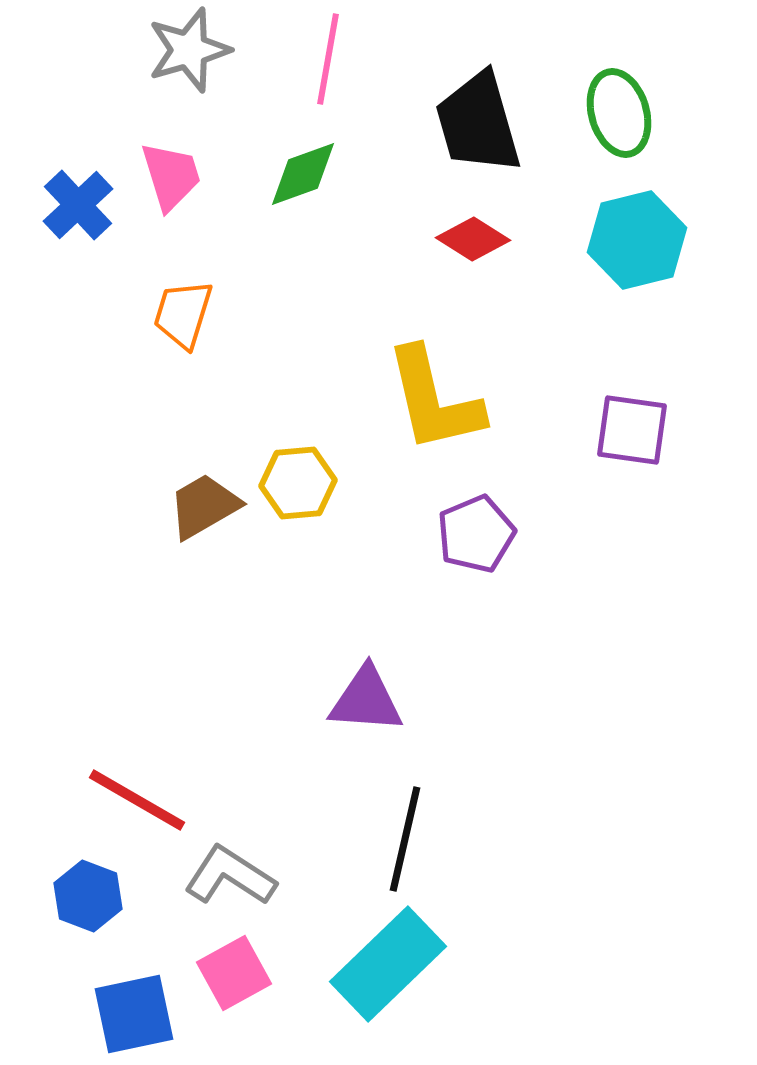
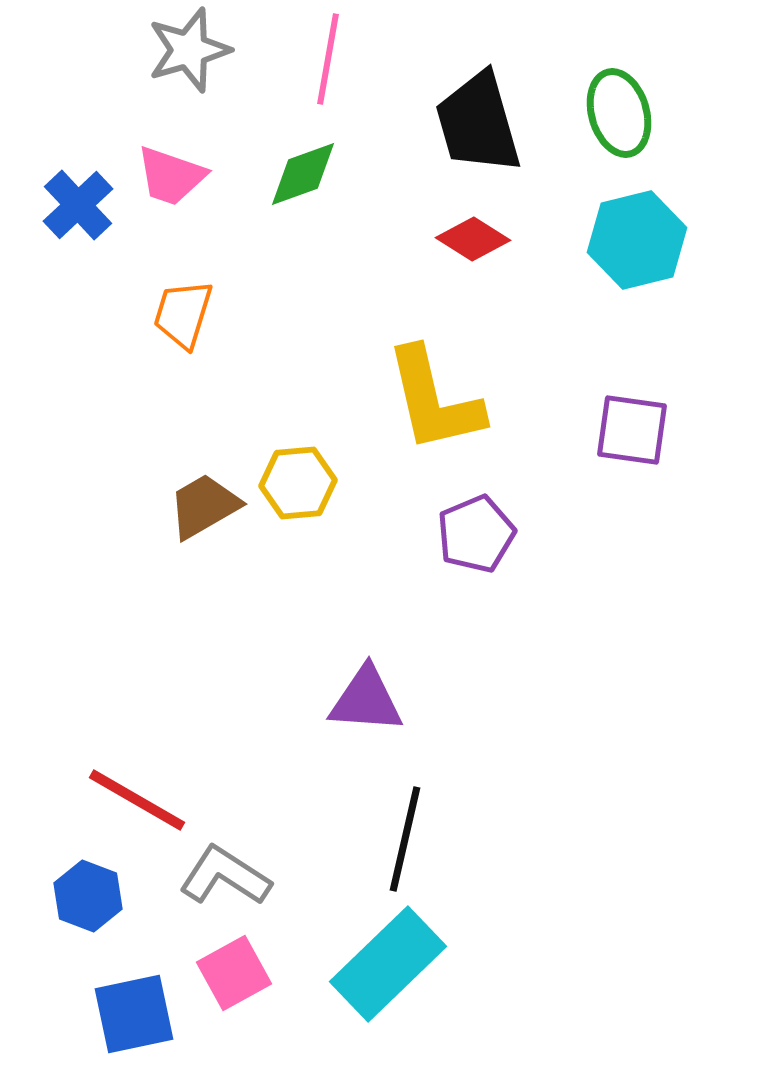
pink trapezoid: rotated 126 degrees clockwise
gray L-shape: moved 5 px left
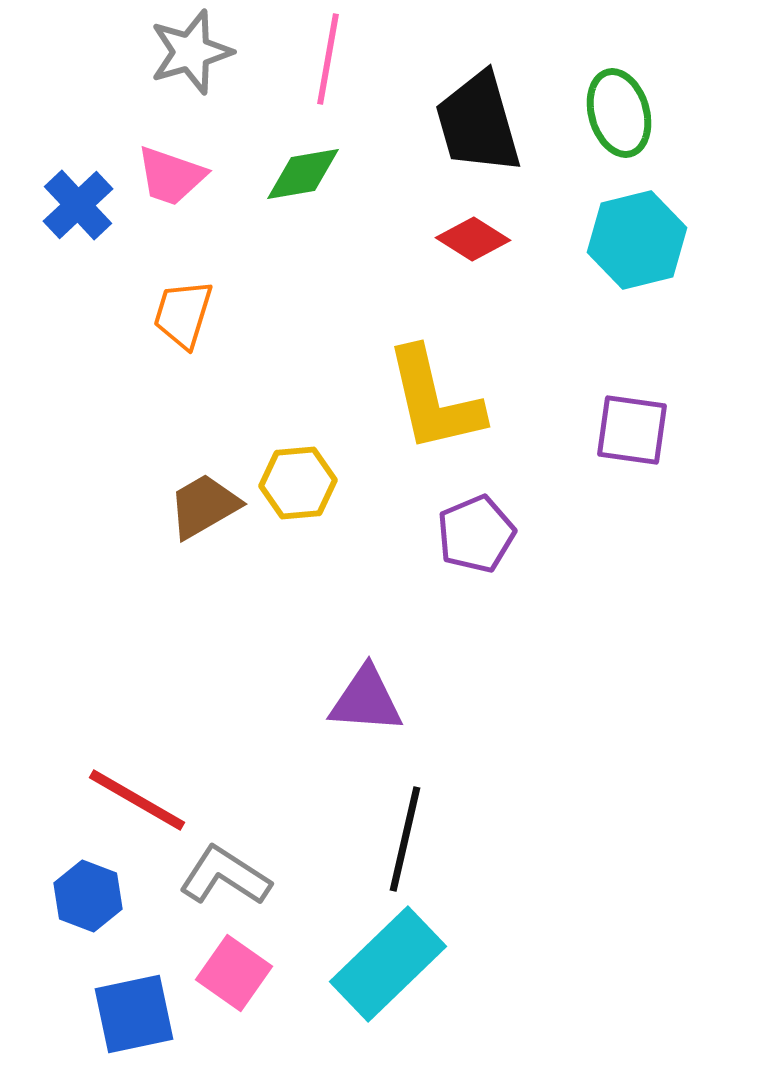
gray star: moved 2 px right, 2 px down
green diamond: rotated 10 degrees clockwise
pink square: rotated 26 degrees counterclockwise
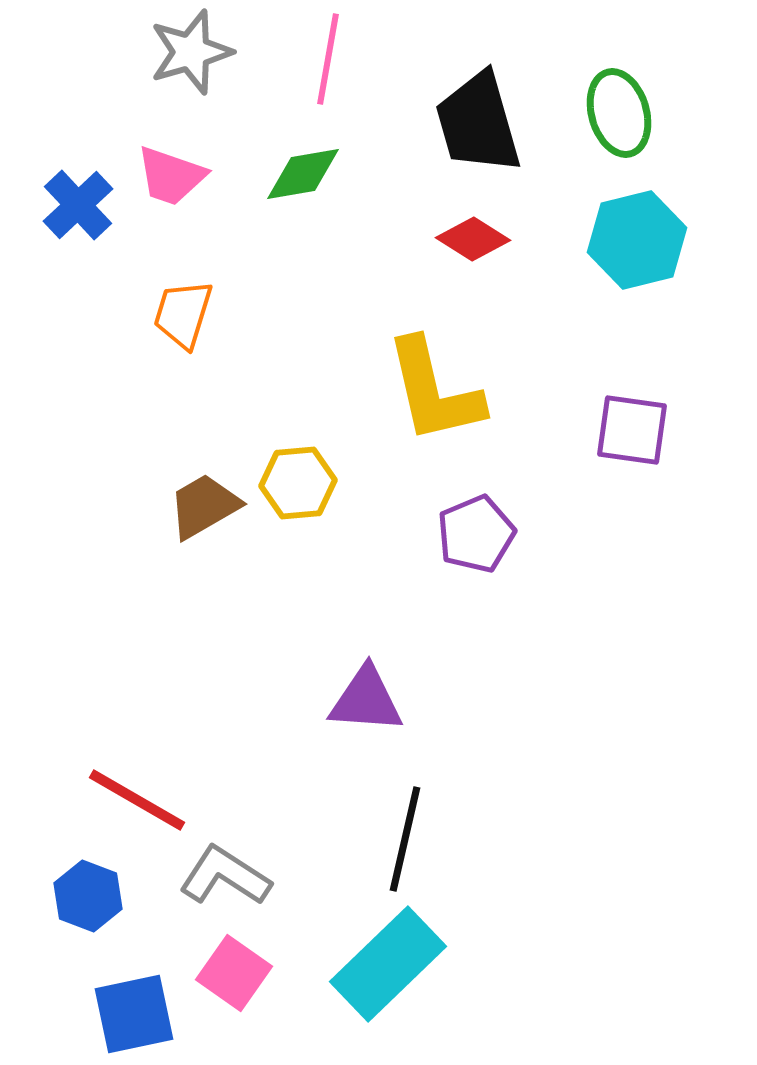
yellow L-shape: moved 9 px up
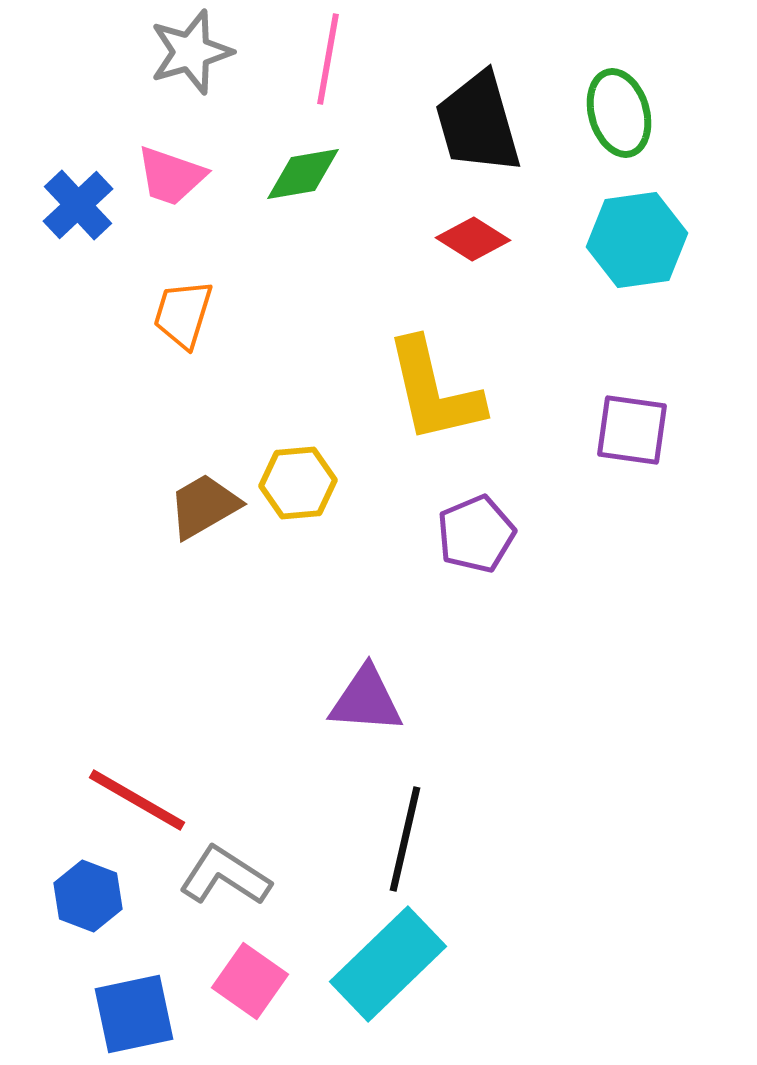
cyan hexagon: rotated 6 degrees clockwise
pink square: moved 16 px right, 8 px down
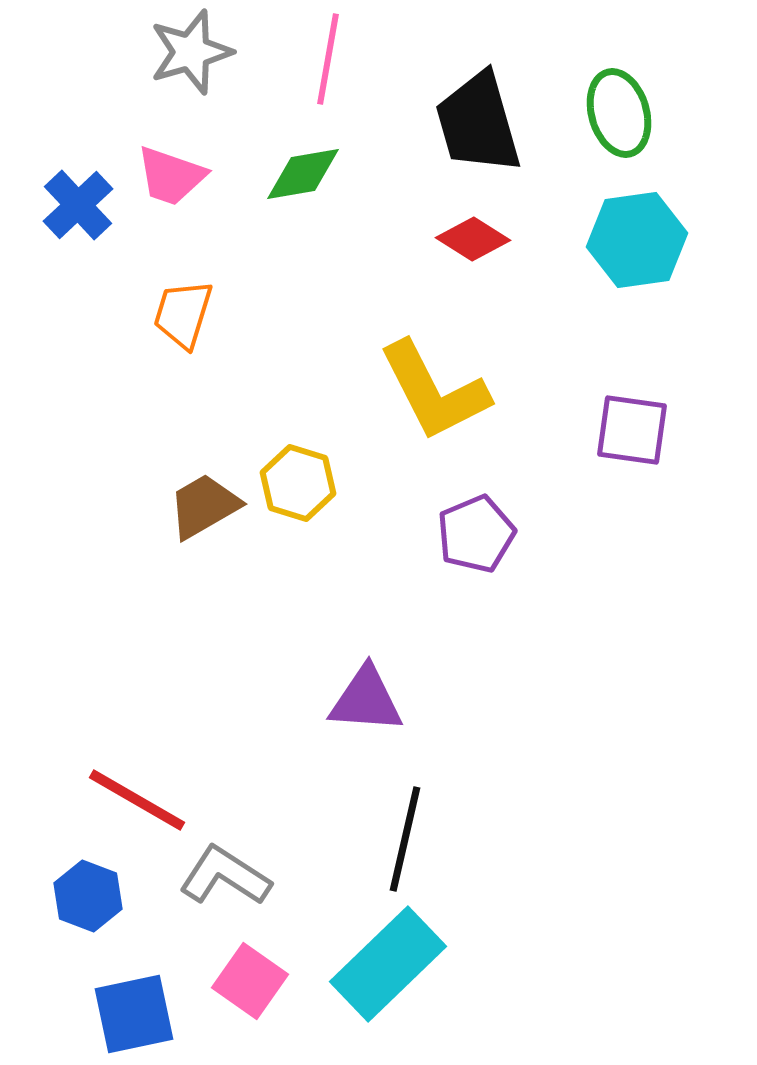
yellow L-shape: rotated 14 degrees counterclockwise
yellow hexagon: rotated 22 degrees clockwise
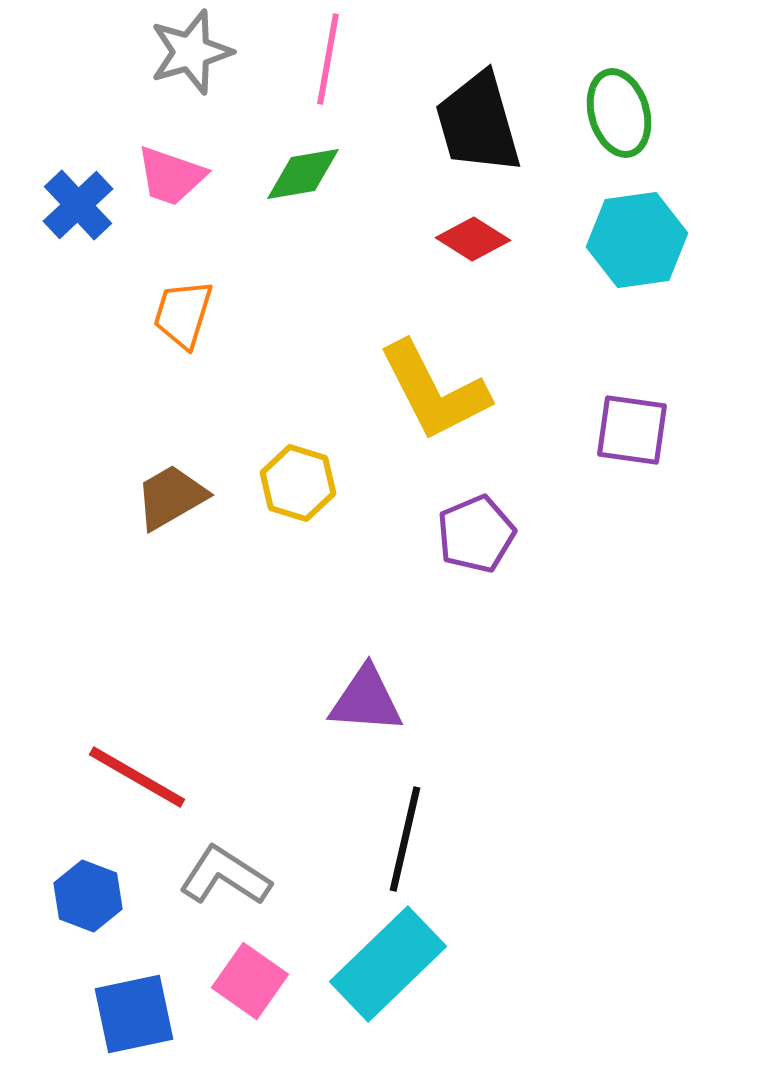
brown trapezoid: moved 33 px left, 9 px up
red line: moved 23 px up
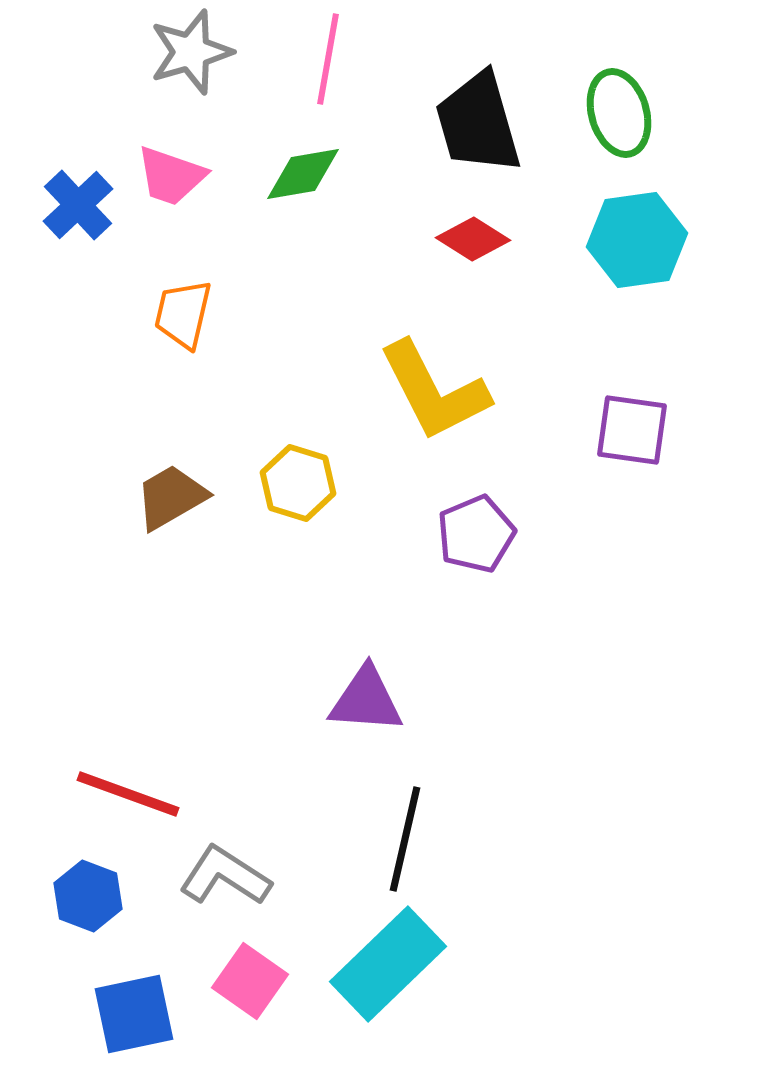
orange trapezoid: rotated 4 degrees counterclockwise
red line: moved 9 px left, 17 px down; rotated 10 degrees counterclockwise
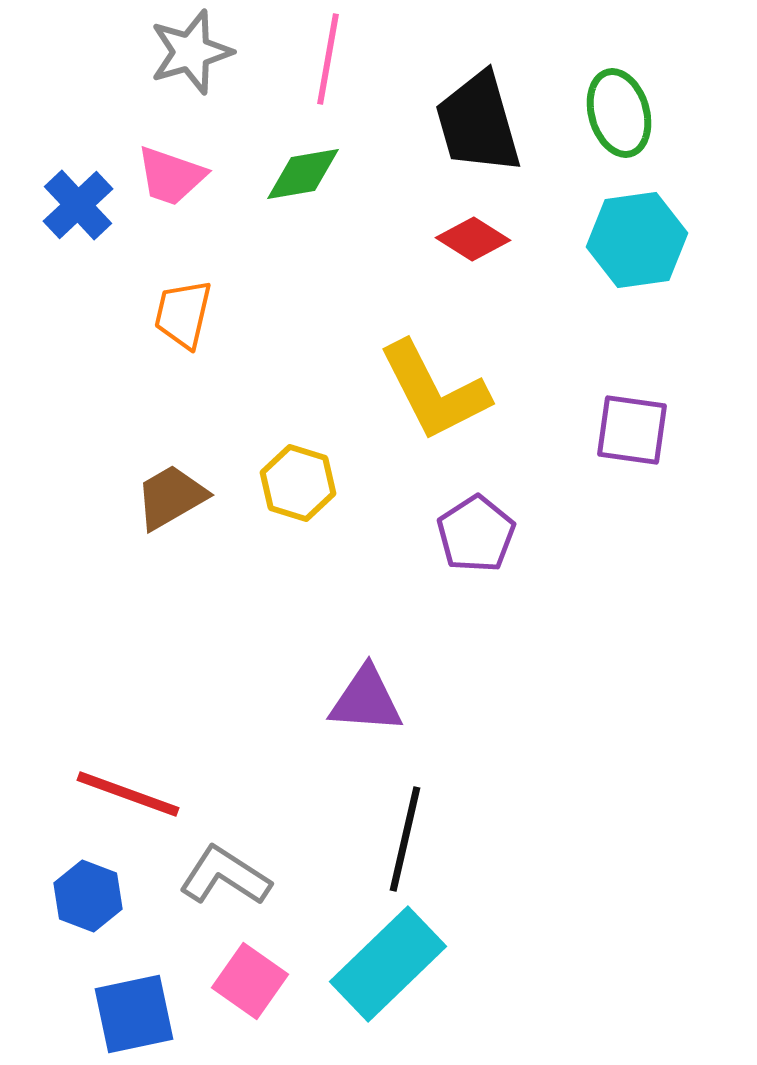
purple pentagon: rotated 10 degrees counterclockwise
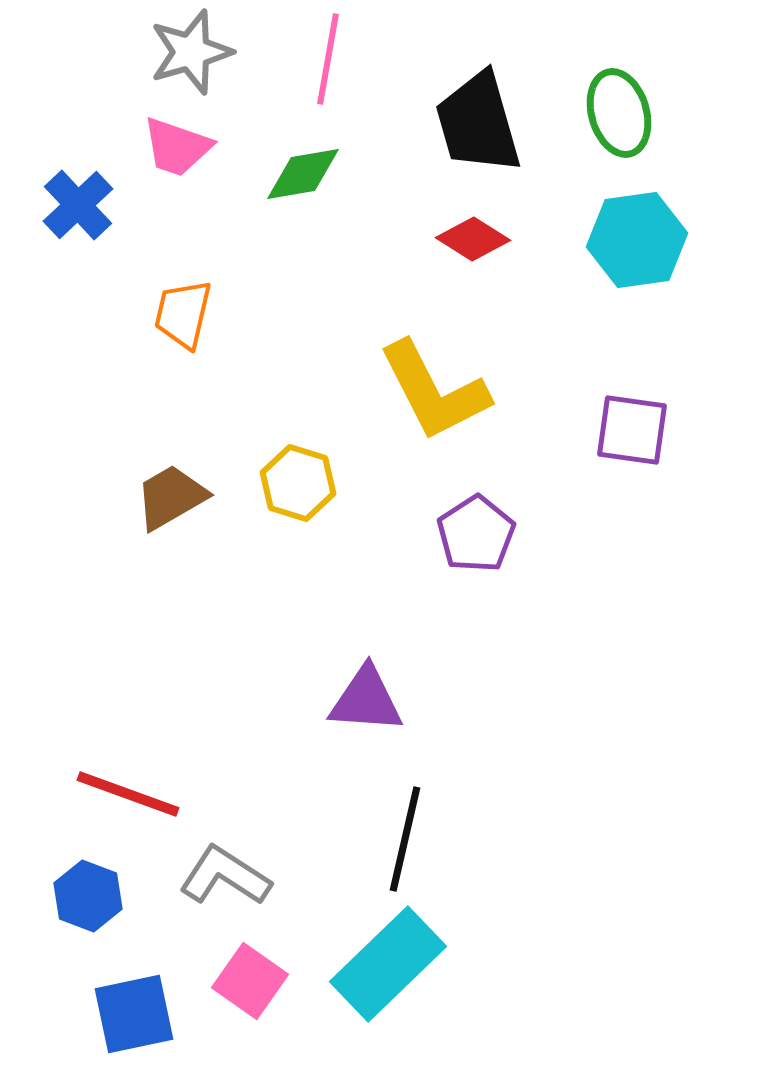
pink trapezoid: moved 6 px right, 29 px up
